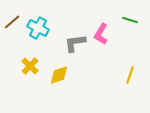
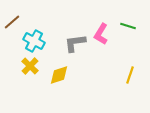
green line: moved 2 px left, 6 px down
cyan cross: moved 4 px left, 13 px down
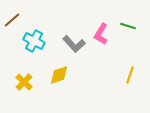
brown line: moved 2 px up
gray L-shape: moved 1 px left, 1 px down; rotated 125 degrees counterclockwise
yellow cross: moved 6 px left, 16 px down
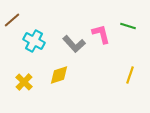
pink L-shape: rotated 135 degrees clockwise
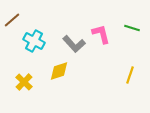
green line: moved 4 px right, 2 px down
yellow diamond: moved 4 px up
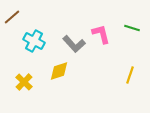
brown line: moved 3 px up
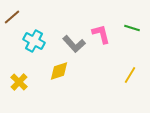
yellow line: rotated 12 degrees clockwise
yellow cross: moved 5 px left
